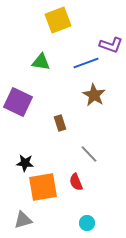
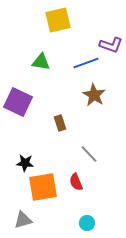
yellow square: rotated 8 degrees clockwise
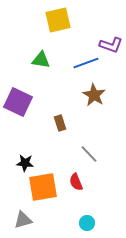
green triangle: moved 2 px up
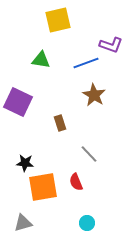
gray triangle: moved 3 px down
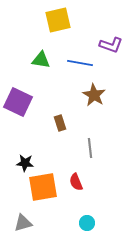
blue line: moved 6 px left; rotated 30 degrees clockwise
gray line: moved 1 px right, 6 px up; rotated 36 degrees clockwise
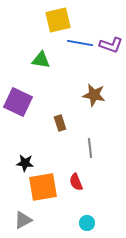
blue line: moved 20 px up
brown star: rotated 20 degrees counterclockwise
gray triangle: moved 3 px up; rotated 12 degrees counterclockwise
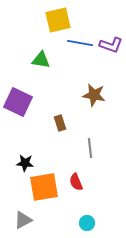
orange square: moved 1 px right
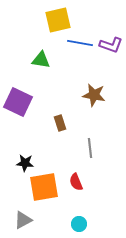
cyan circle: moved 8 px left, 1 px down
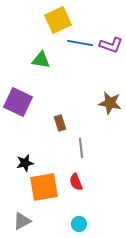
yellow square: rotated 12 degrees counterclockwise
brown star: moved 16 px right, 8 px down
gray line: moved 9 px left
black star: rotated 18 degrees counterclockwise
gray triangle: moved 1 px left, 1 px down
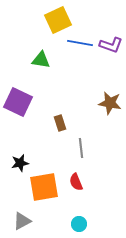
black star: moved 5 px left
